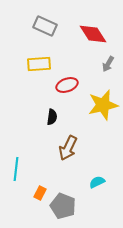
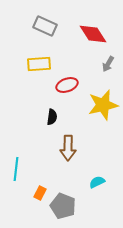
brown arrow: rotated 25 degrees counterclockwise
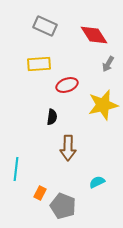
red diamond: moved 1 px right, 1 px down
